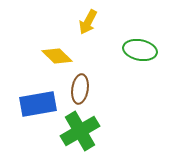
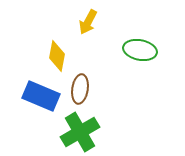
yellow diamond: rotated 56 degrees clockwise
blue rectangle: moved 3 px right, 8 px up; rotated 33 degrees clockwise
green cross: moved 1 px down
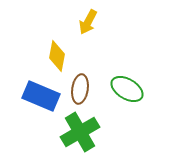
green ellipse: moved 13 px left, 39 px down; rotated 20 degrees clockwise
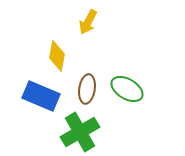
brown ellipse: moved 7 px right
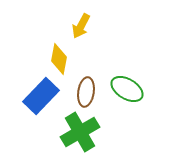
yellow arrow: moved 7 px left, 4 px down
yellow diamond: moved 2 px right, 3 px down
brown ellipse: moved 1 px left, 3 px down
blue rectangle: rotated 69 degrees counterclockwise
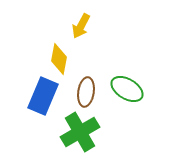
blue rectangle: moved 2 px right; rotated 21 degrees counterclockwise
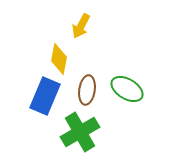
brown ellipse: moved 1 px right, 2 px up
blue rectangle: moved 2 px right
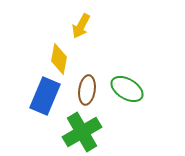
green cross: moved 2 px right
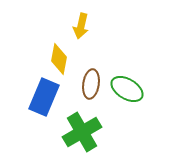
yellow arrow: rotated 15 degrees counterclockwise
brown ellipse: moved 4 px right, 6 px up
blue rectangle: moved 1 px left, 1 px down
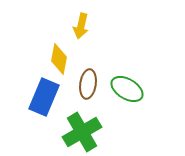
brown ellipse: moved 3 px left
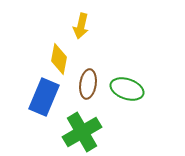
green ellipse: rotated 12 degrees counterclockwise
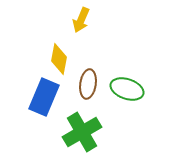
yellow arrow: moved 6 px up; rotated 10 degrees clockwise
